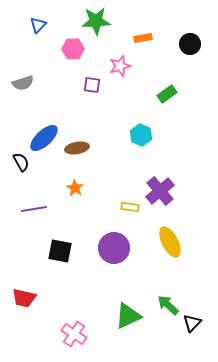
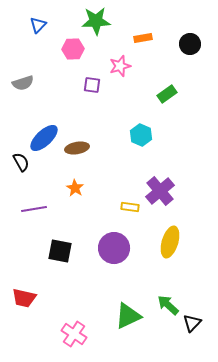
yellow ellipse: rotated 44 degrees clockwise
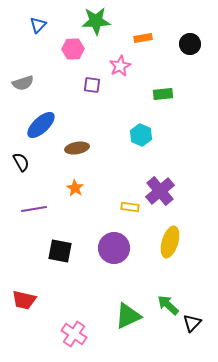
pink star: rotated 10 degrees counterclockwise
green rectangle: moved 4 px left; rotated 30 degrees clockwise
blue ellipse: moved 3 px left, 13 px up
red trapezoid: moved 2 px down
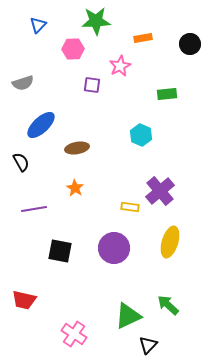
green rectangle: moved 4 px right
black triangle: moved 44 px left, 22 px down
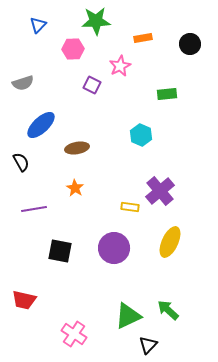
purple square: rotated 18 degrees clockwise
yellow ellipse: rotated 8 degrees clockwise
green arrow: moved 5 px down
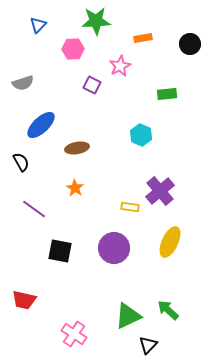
purple line: rotated 45 degrees clockwise
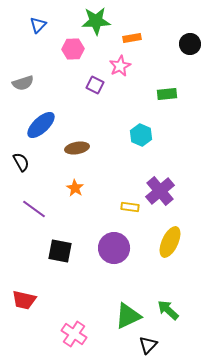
orange rectangle: moved 11 px left
purple square: moved 3 px right
